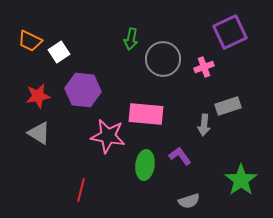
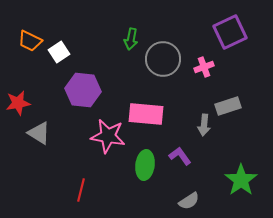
red star: moved 20 px left, 7 px down
gray semicircle: rotated 15 degrees counterclockwise
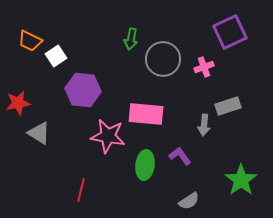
white square: moved 3 px left, 4 px down
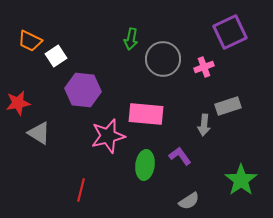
pink star: rotated 24 degrees counterclockwise
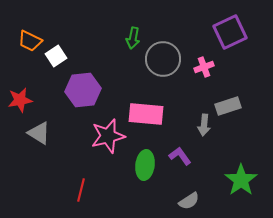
green arrow: moved 2 px right, 1 px up
purple hexagon: rotated 12 degrees counterclockwise
red star: moved 2 px right, 3 px up
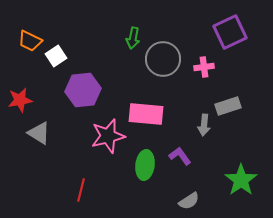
pink cross: rotated 12 degrees clockwise
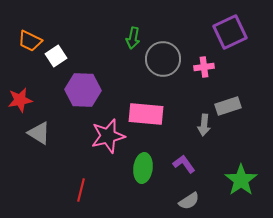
purple hexagon: rotated 8 degrees clockwise
purple L-shape: moved 4 px right, 8 px down
green ellipse: moved 2 px left, 3 px down
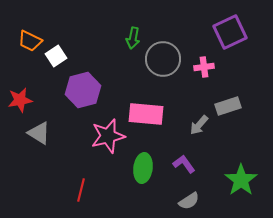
purple hexagon: rotated 16 degrees counterclockwise
gray arrow: moved 5 px left; rotated 35 degrees clockwise
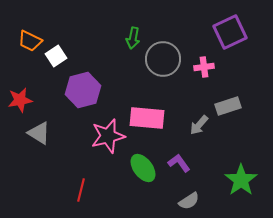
pink rectangle: moved 1 px right, 4 px down
purple L-shape: moved 5 px left, 1 px up
green ellipse: rotated 44 degrees counterclockwise
